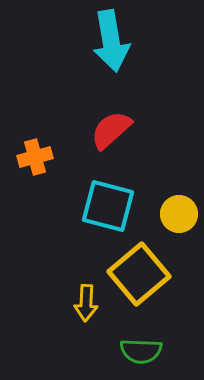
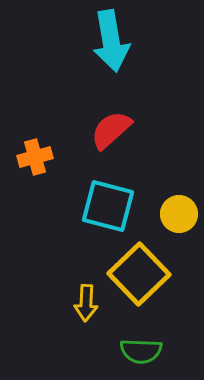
yellow square: rotated 4 degrees counterclockwise
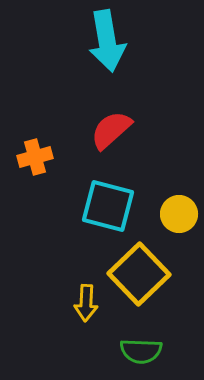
cyan arrow: moved 4 px left
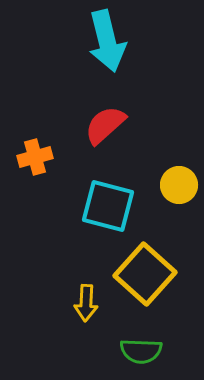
cyan arrow: rotated 4 degrees counterclockwise
red semicircle: moved 6 px left, 5 px up
yellow circle: moved 29 px up
yellow square: moved 6 px right; rotated 4 degrees counterclockwise
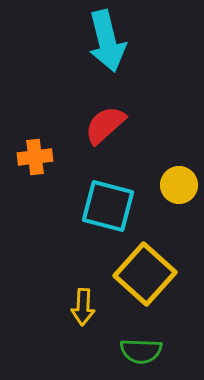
orange cross: rotated 8 degrees clockwise
yellow arrow: moved 3 px left, 4 px down
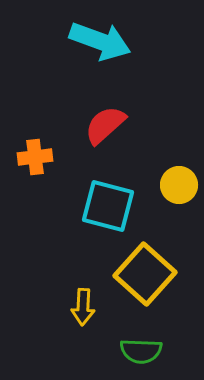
cyan arrow: moved 7 px left; rotated 56 degrees counterclockwise
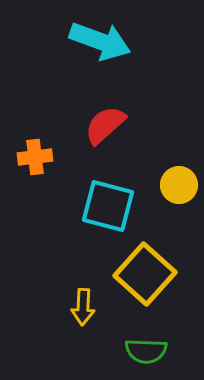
green semicircle: moved 5 px right
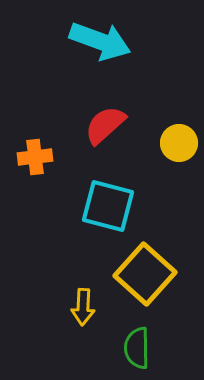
yellow circle: moved 42 px up
green semicircle: moved 9 px left, 3 px up; rotated 87 degrees clockwise
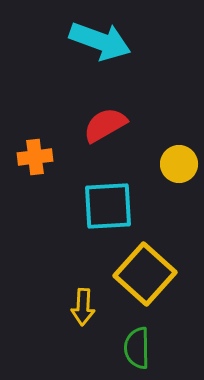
red semicircle: rotated 12 degrees clockwise
yellow circle: moved 21 px down
cyan square: rotated 18 degrees counterclockwise
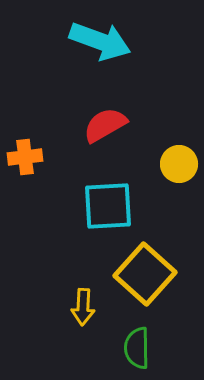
orange cross: moved 10 px left
